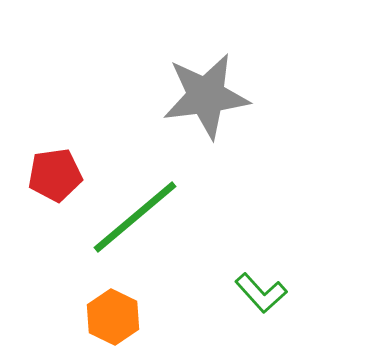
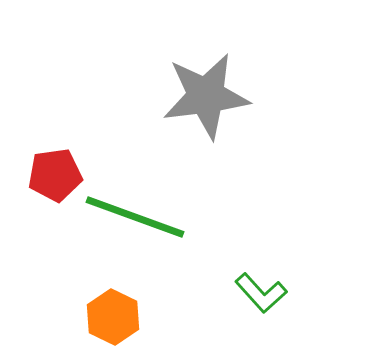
green line: rotated 60 degrees clockwise
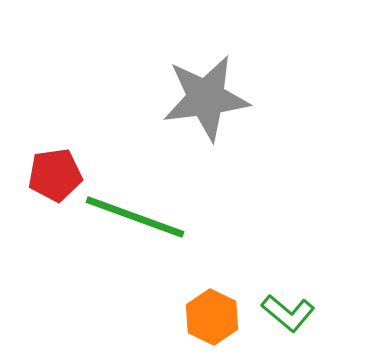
gray star: moved 2 px down
green L-shape: moved 27 px right, 20 px down; rotated 8 degrees counterclockwise
orange hexagon: moved 99 px right
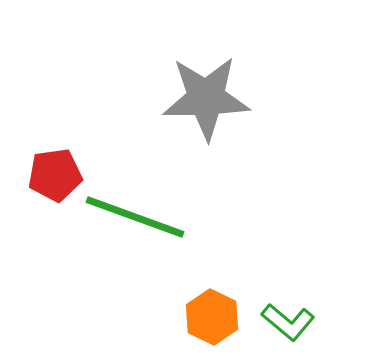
gray star: rotated 6 degrees clockwise
green L-shape: moved 9 px down
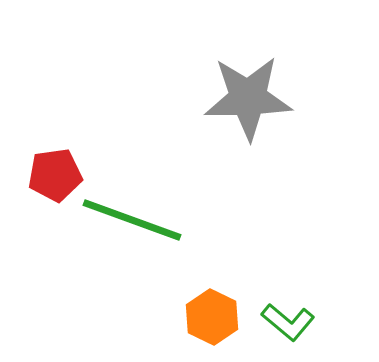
gray star: moved 42 px right
green line: moved 3 px left, 3 px down
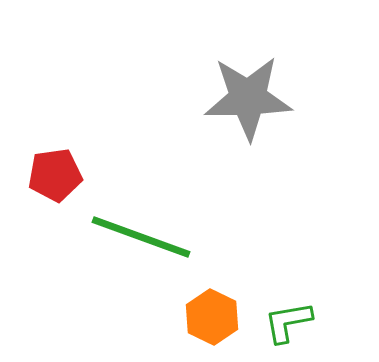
green line: moved 9 px right, 17 px down
green L-shape: rotated 130 degrees clockwise
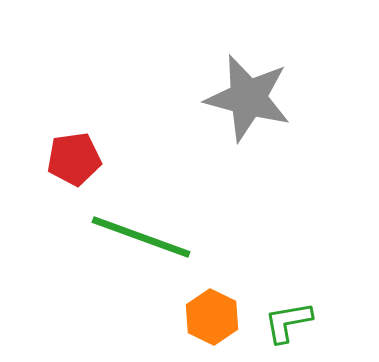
gray star: rotated 16 degrees clockwise
red pentagon: moved 19 px right, 16 px up
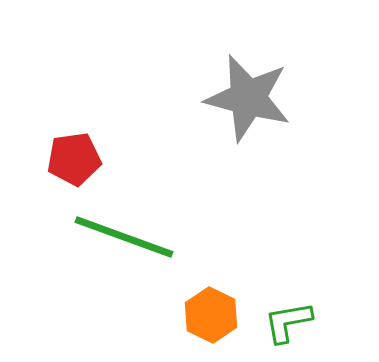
green line: moved 17 px left
orange hexagon: moved 1 px left, 2 px up
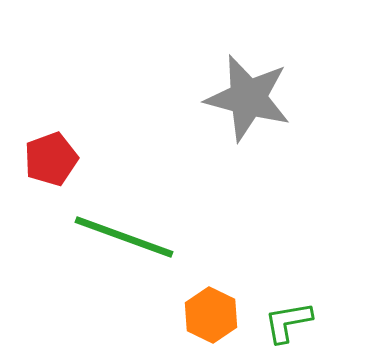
red pentagon: moved 23 px left; rotated 12 degrees counterclockwise
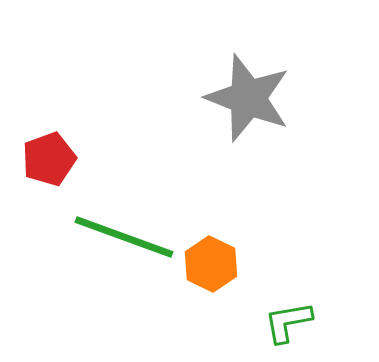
gray star: rotated 6 degrees clockwise
red pentagon: moved 2 px left
orange hexagon: moved 51 px up
